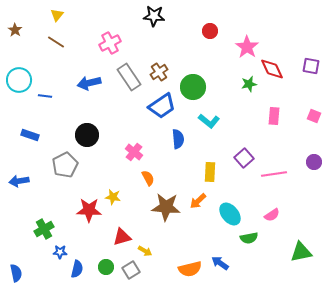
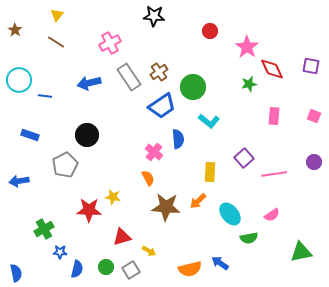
pink cross at (134, 152): moved 20 px right
yellow arrow at (145, 251): moved 4 px right
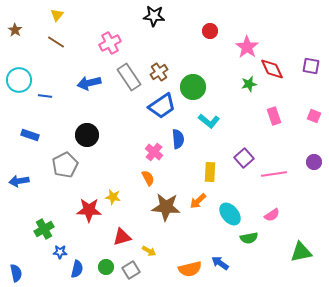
pink rectangle at (274, 116): rotated 24 degrees counterclockwise
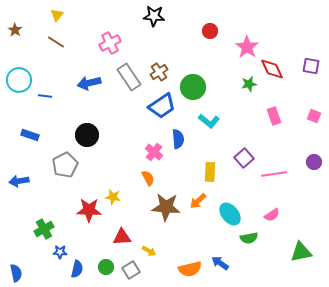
red triangle at (122, 237): rotated 12 degrees clockwise
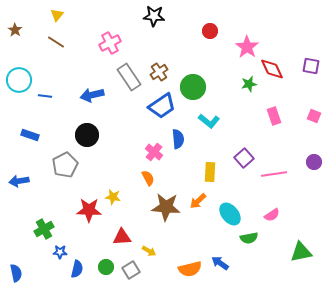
blue arrow at (89, 83): moved 3 px right, 12 px down
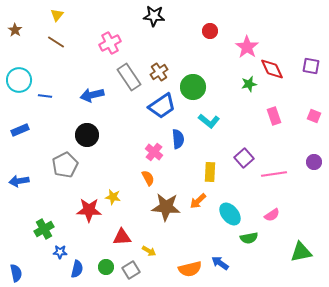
blue rectangle at (30, 135): moved 10 px left, 5 px up; rotated 42 degrees counterclockwise
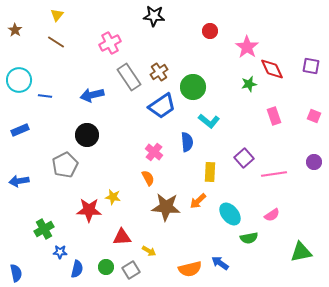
blue semicircle at (178, 139): moved 9 px right, 3 px down
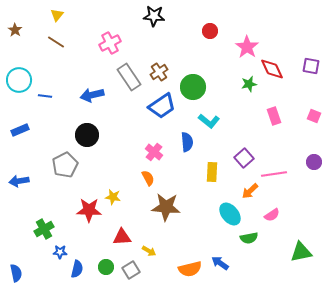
yellow rectangle at (210, 172): moved 2 px right
orange arrow at (198, 201): moved 52 px right, 10 px up
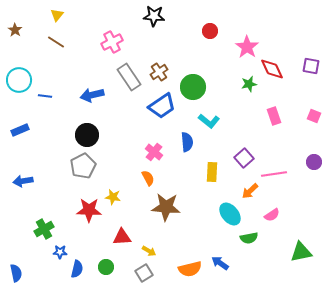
pink cross at (110, 43): moved 2 px right, 1 px up
gray pentagon at (65, 165): moved 18 px right, 1 px down
blue arrow at (19, 181): moved 4 px right
gray square at (131, 270): moved 13 px right, 3 px down
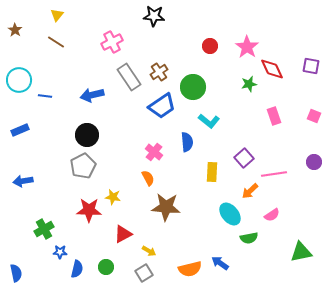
red circle at (210, 31): moved 15 px down
red triangle at (122, 237): moved 1 px right, 3 px up; rotated 24 degrees counterclockwise
